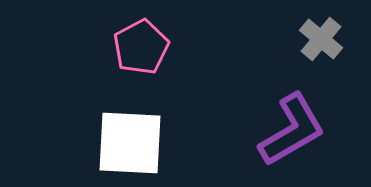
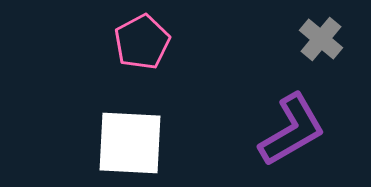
pink pentagon: moved 1 px right, 5 px up
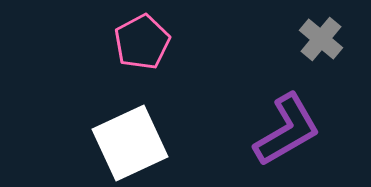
purple L-shape: moved 5 px left
white square: rotated 28 degrees counterclockwise
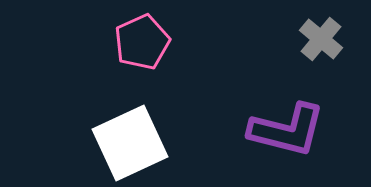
pink pentagon: rotated 4 degrees clockwise
purple L-shape: rotated 44 degrees clockwise
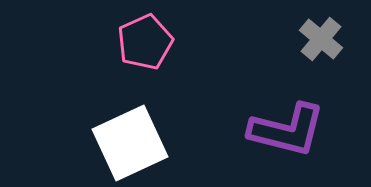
pink pentagon: moved 3 px right
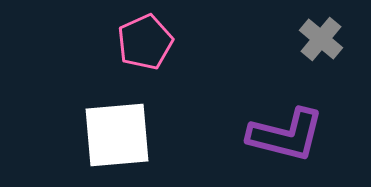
purple L-shape: moved 1 px left, 5 px down
white square: moved 13 px left, 8 px up; rotated 20 degrees clockwise
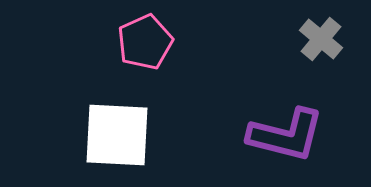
white square: rotated 8 degrees clockwise
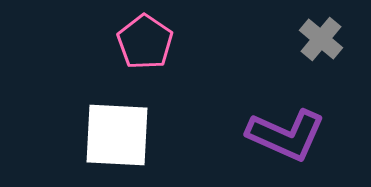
pink pentagon: rotated 14 degrees counterclockwise
purple L-shape: rotated 10 degrees clockwise
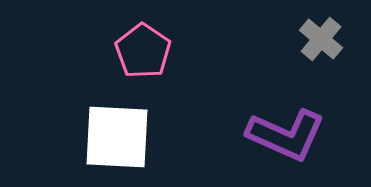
pink pentagon: moved 2 px left, 9 px down
white square: moved 2 px down
